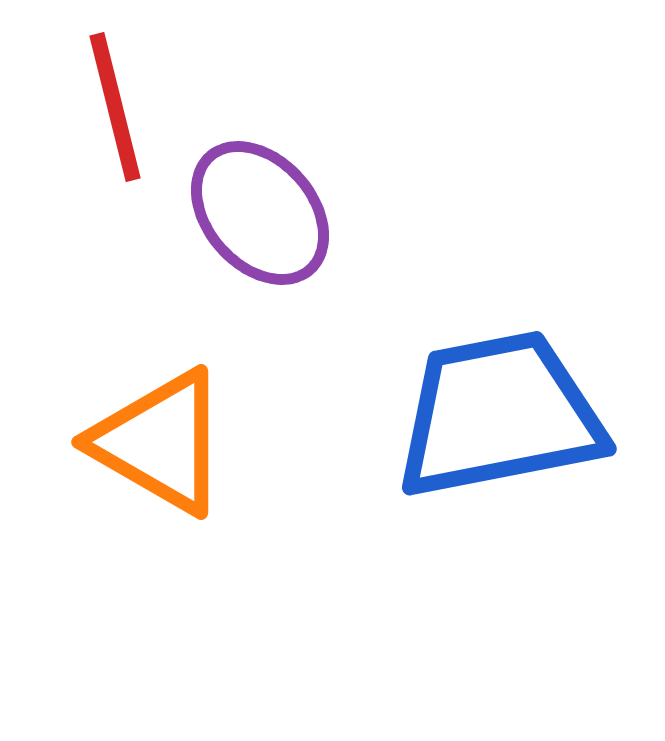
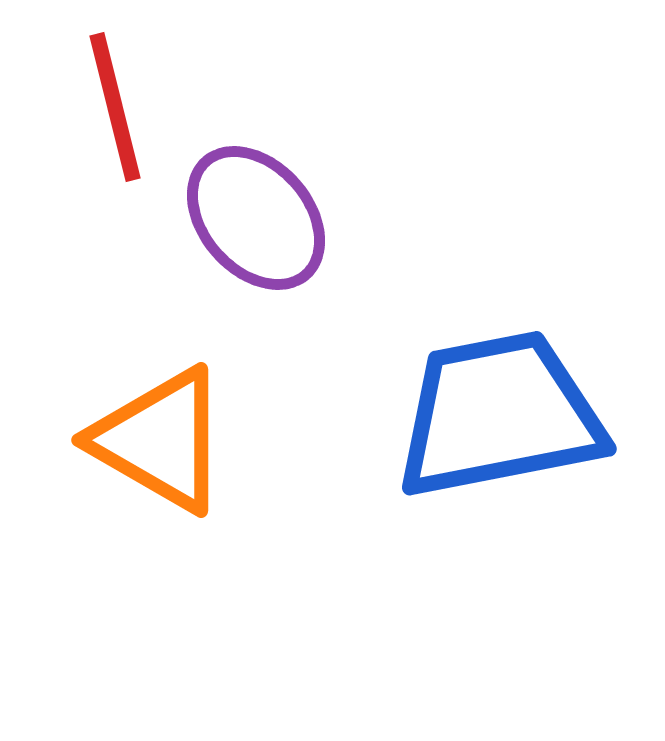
purple ellipse: moved 4 px left, 5 px down
orange triangle: moved 2 px up
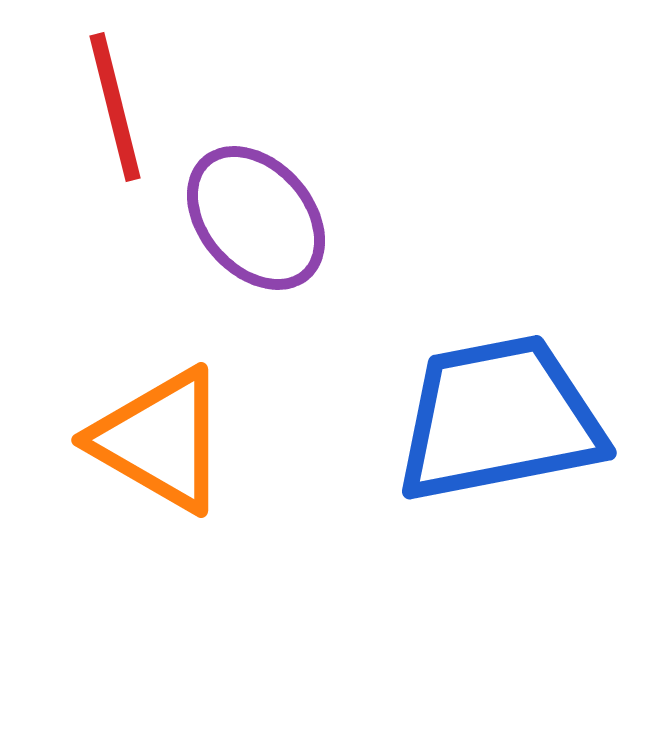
blue trapezoid: moved 4 px down
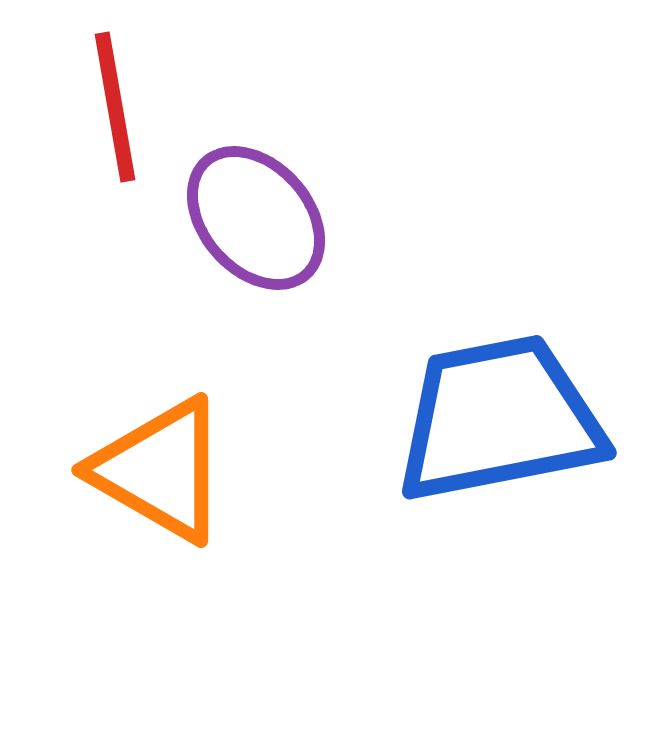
red line: rotated 4 degrees clockwise
orange triangle: moved 30 px down
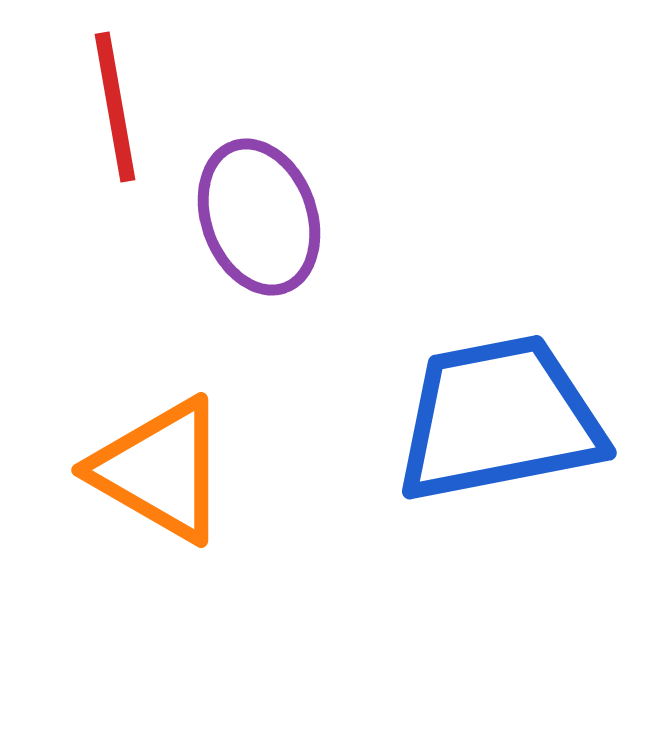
purple ellipse: moved 3 px right, 1 px up; rotated 21 degrees clockwise
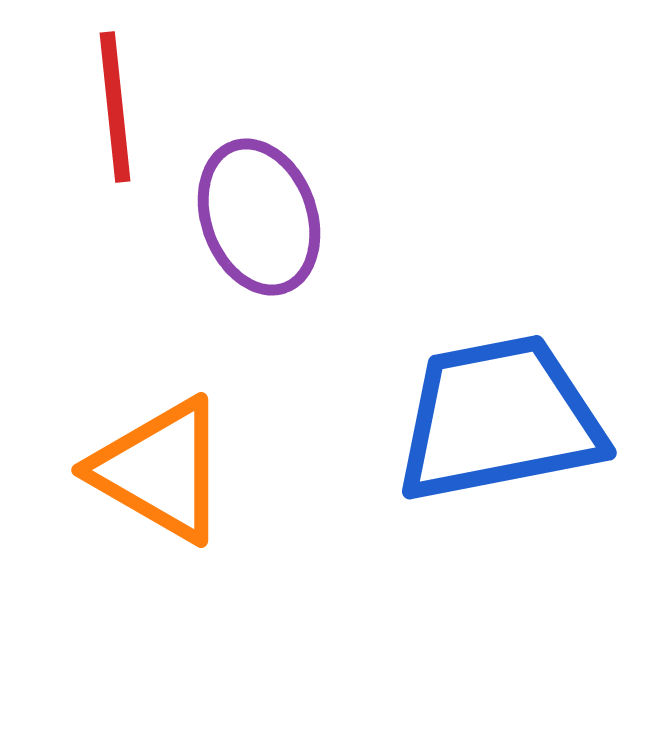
red line: rotated 4 degrees clockwise
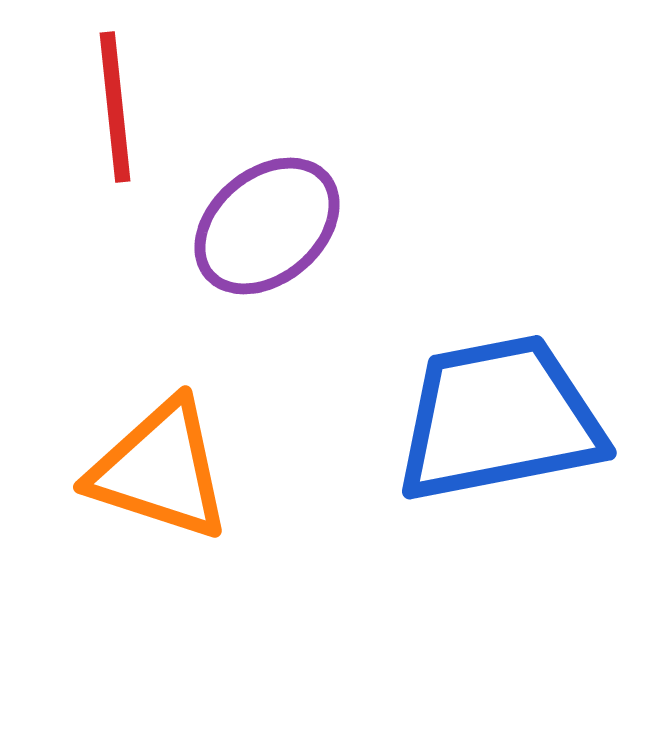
purple ellipse: moved 8 px right, 9 px down; rotated 70 degrees clockwise
orange triangle: rotated 12 degrees counterclockwise
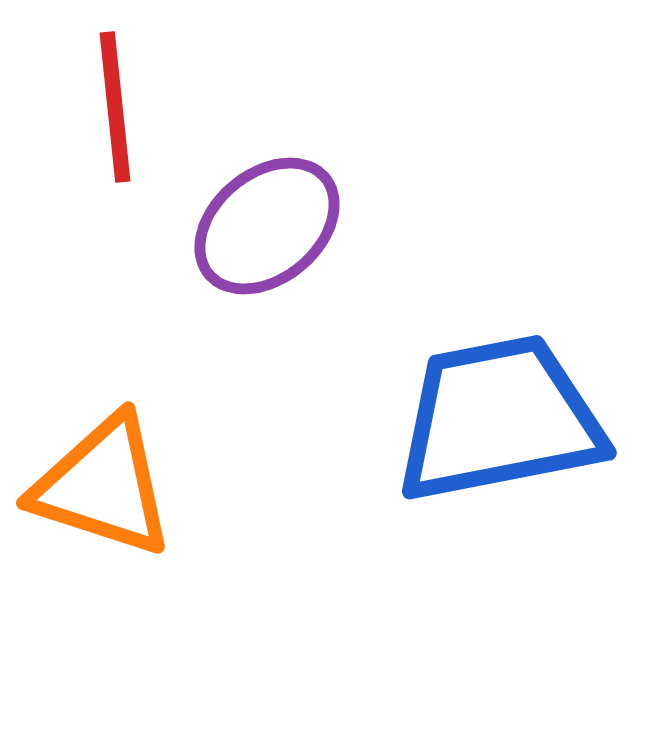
orange triangle: moved 57 px left, 16 px down
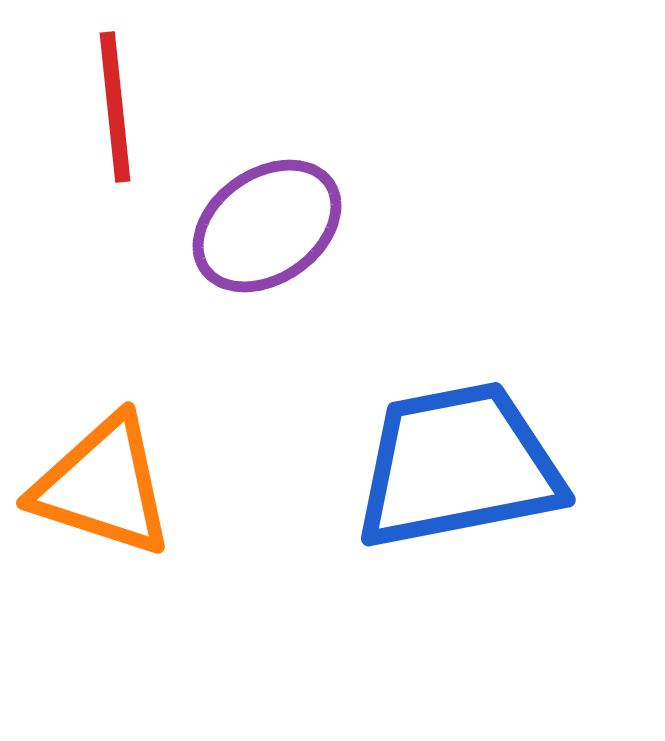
purple ellipse: rotated 5 degrees clockwise
blue trapezoid: moved 41 px left, 47 px down
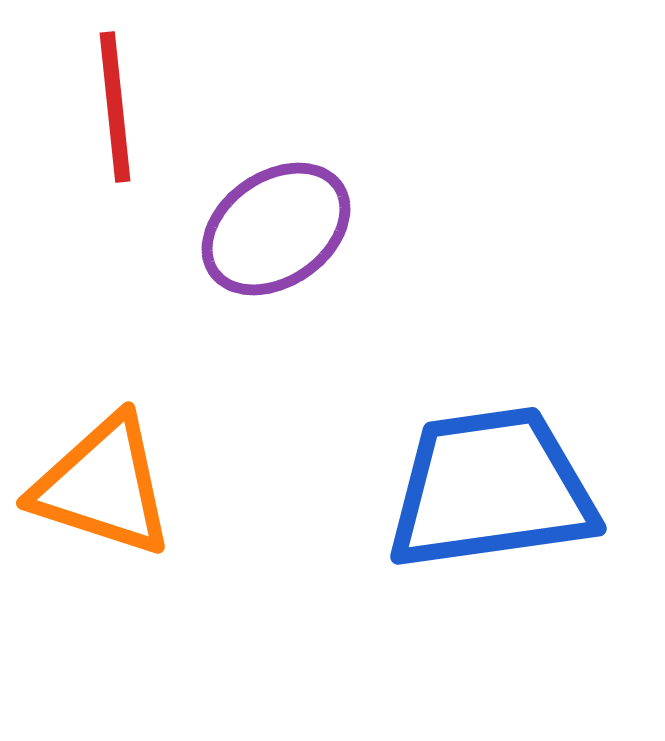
purple ellipse: moved 9 px right, 3 px down
blue trapezoid: moved 33 px right, 23 px down; rotated 3 degrees clockwise
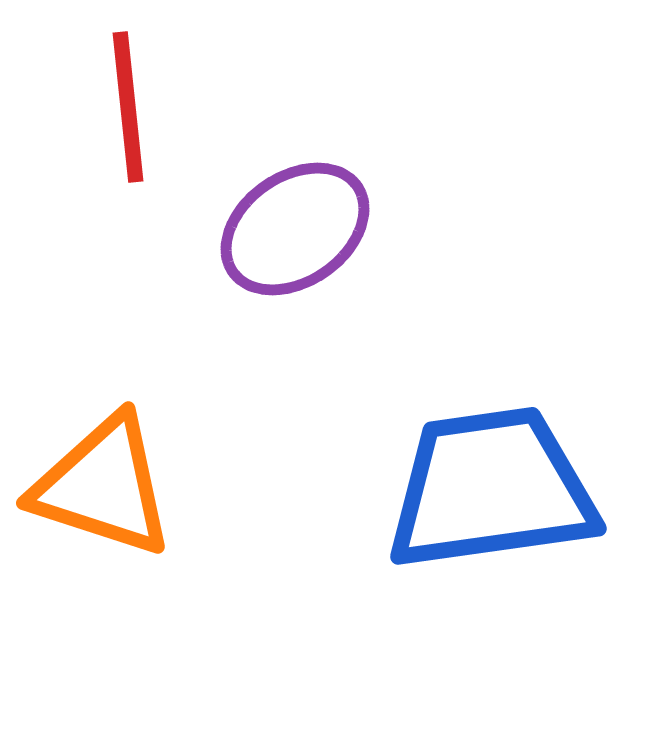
red line: moved 13 px right
purple ellipse: moved 19 px right
